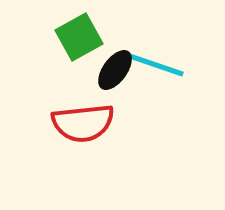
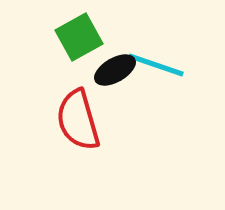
black ellipse: rotated 24 degrees clockwise
red semicircle: moved 5 px left, 3 px up; rotated 80 degrees clockwise
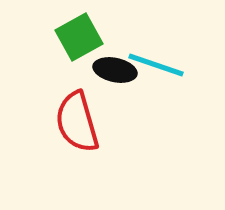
black ellipse: rotated 42 degrees clockwise
red semicircle: moved 1 px left, 2 px down
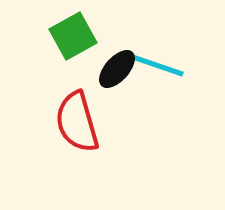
green square: moved 6 px left, 1 px up
black ellipse: moved 2 px right, 1 px up; rotated 60 degrees counterclockwise
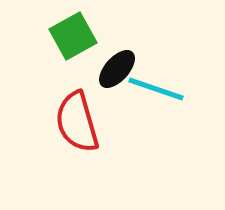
cyan line: moved 24 px down
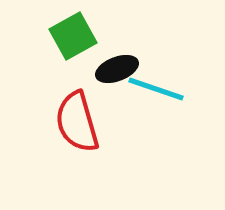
black ellipse: rotated 27 degrees clockwise
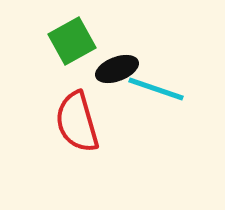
green square: moved 1 px left, 5 px down
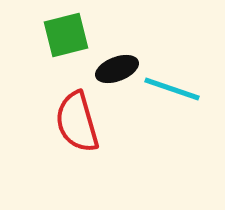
green square: moved 6 px left, 6 px up; rotated 15 degrees clockwise
cyan line: moved 16 px right
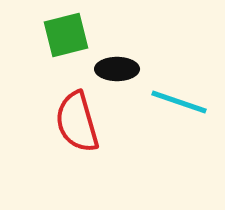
black ellipse: rotated 21 degrees clockwise
cyan line: moved 7 px right, 13 px down
